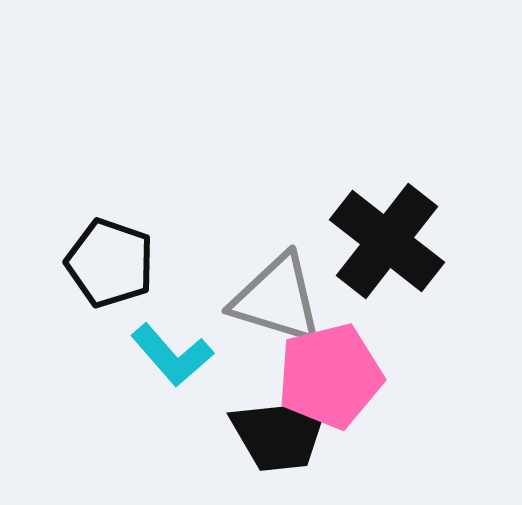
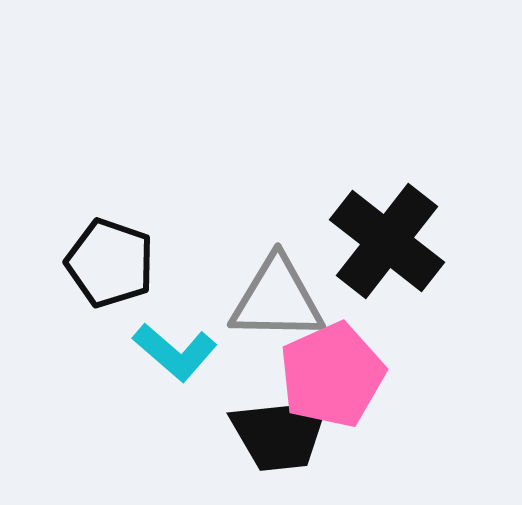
gray triangle: rotated 16 degrees counterclockwise
cyan L-shape: moved 3 px right, 3 px up; rotated 8 degrees counterclockwise
pink pentagon: moved 2 px right, 1 px up; rotated 10 degrees counterclockwise
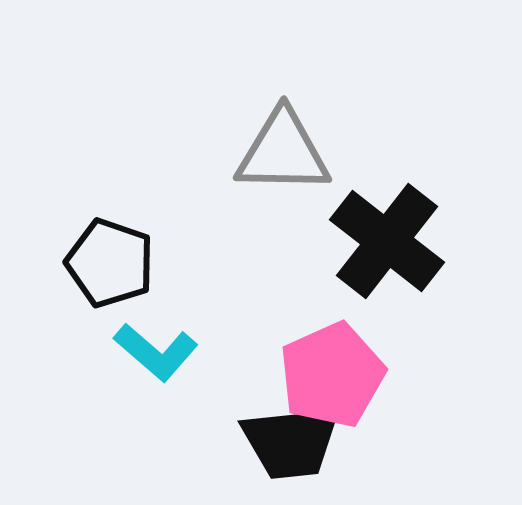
gray triangle: moved 6 px right, 147 px up
cyan L-shape: moved 19 px left
black trapezoid: moved 11 px right, 8 px down
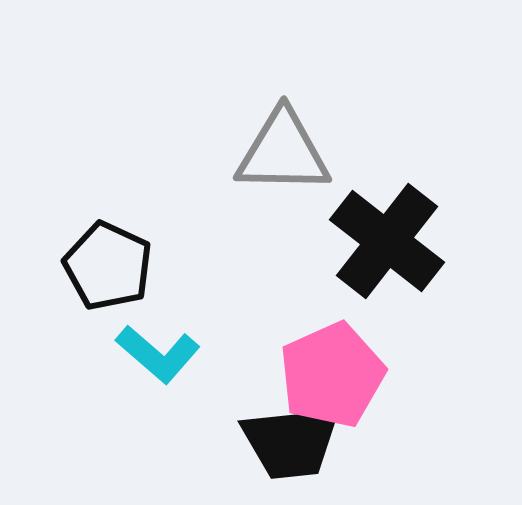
black pentagon: moved 2 px left, 3 px down; rotated 6 degrees clockwise
cyan L-shape: moved 2 px right, 2 px down
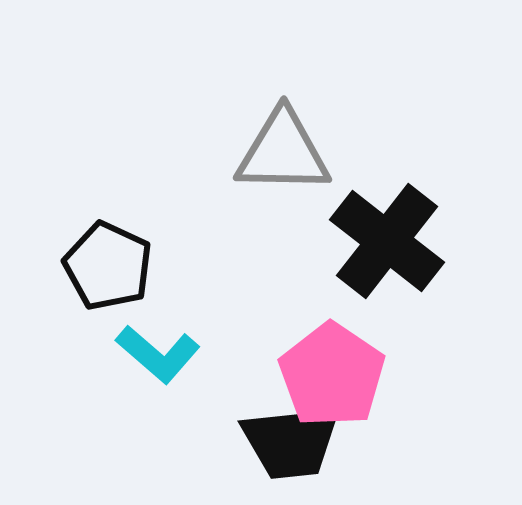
pink pentagon: rotated 14 degrees counterclockwise
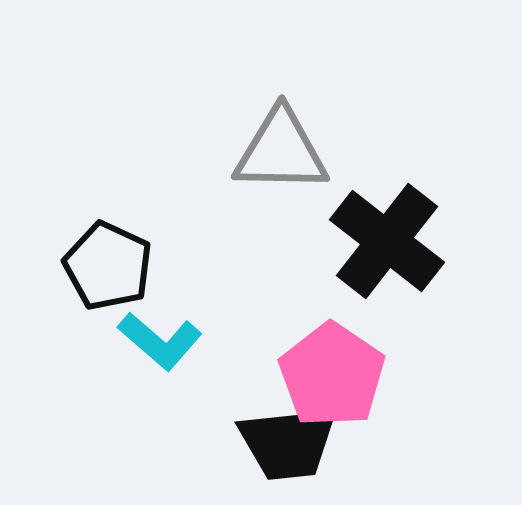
gray triangle: moved 2 px left, 1 px up
cyan L-shape: moved 2 px right, 13 px up
black trapezoid: moved 3 px left, 1 px down
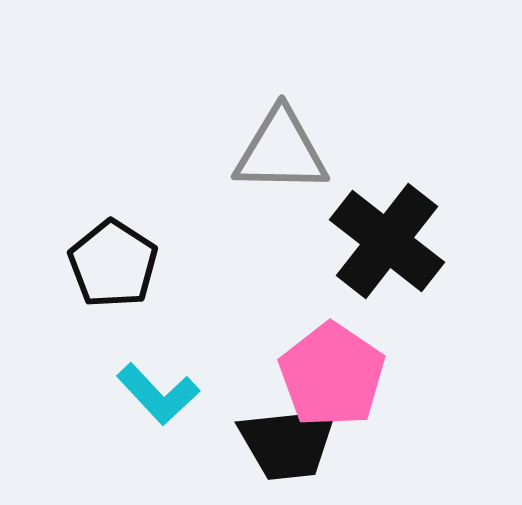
black pentagon: moved 5 px right, 2 px up; rotated 8 degrees clockwise
cyan L-shape: moved 2 px left, 53 px down; rotated 6 degrees clockwise
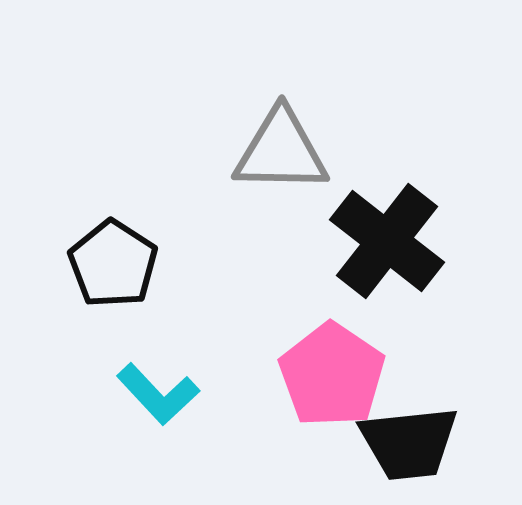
black trapezoid: moved 121 px right
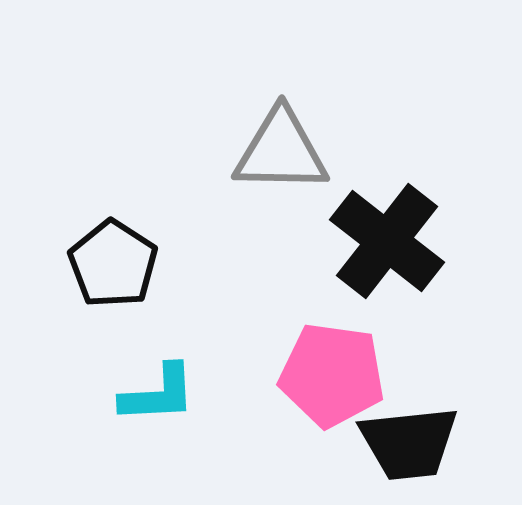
pink pentagon: rotated 26 degrees counterclockwise
cyan L-shape: rotated 50 degrees counterclockwise
